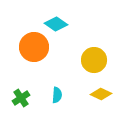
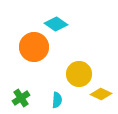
yellow circle: moved 15 px left, 14 px down
cyan semicircle: moved 5 px down
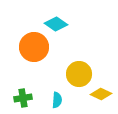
green cross: moved 2 px right; rotated 24 degrees clockwise
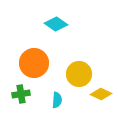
orange circle: moved 16 px down
green cross: moved 2 px left, 4 px up
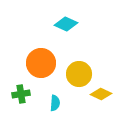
cyan diamond: moved 10 px right; rotated 10 degrees counterclockwise
orange circle: moved 7 px right
cyan semicircle: moved 2 px left, 3 px down
